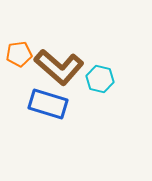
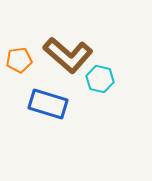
orange pentagon: moved 6 px down
brown L-shape: moved 9 px right, 12 px up
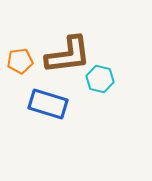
brown L-shape: rotated 48 degrees counterclockwise
orange pentagon: moved 1 px right, 1 px down
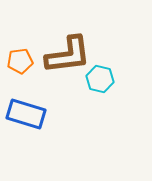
blue rectangle: moved 22 px left, 10 px down
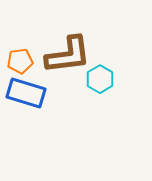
cyan hexagon: rotated 16 degrees clockwise
blue rectangle: moved 21 px up
